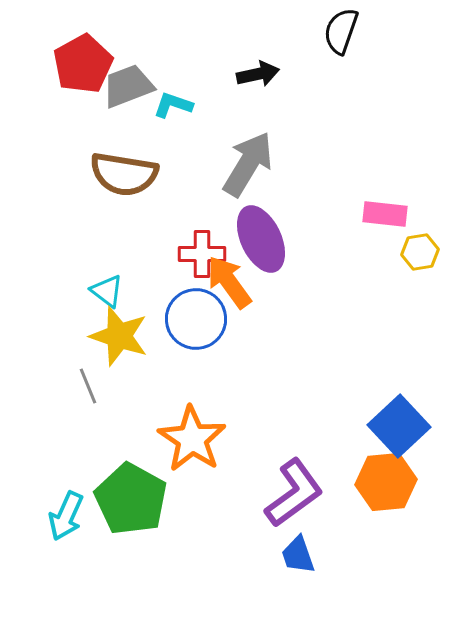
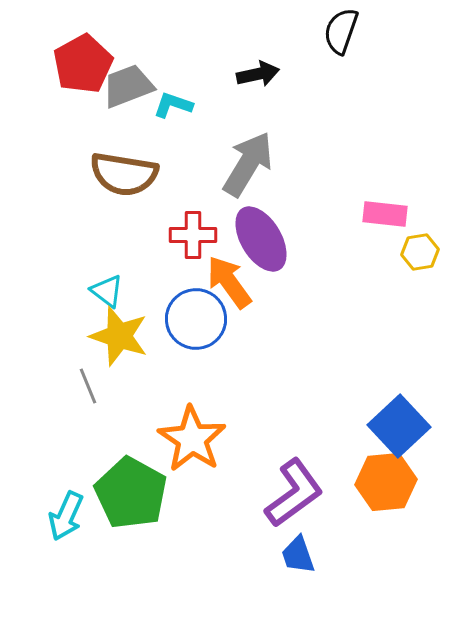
purple ellipse: rotated 6 degrees counterclockwise
red cross: moved 9 px left, 19 px up
green pentagon: moved 6 px up
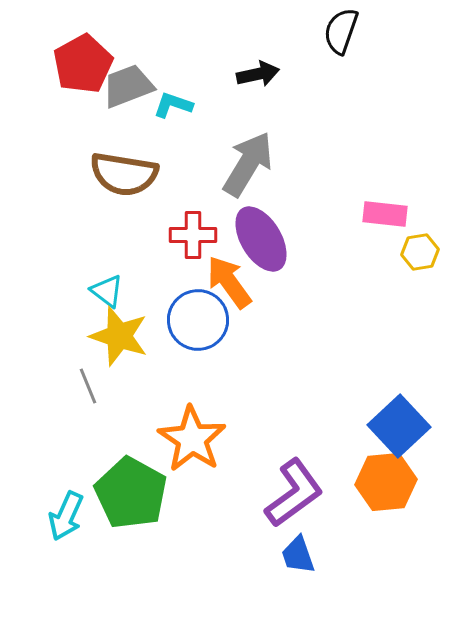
blue circle: moved 2 px right, 1 px down
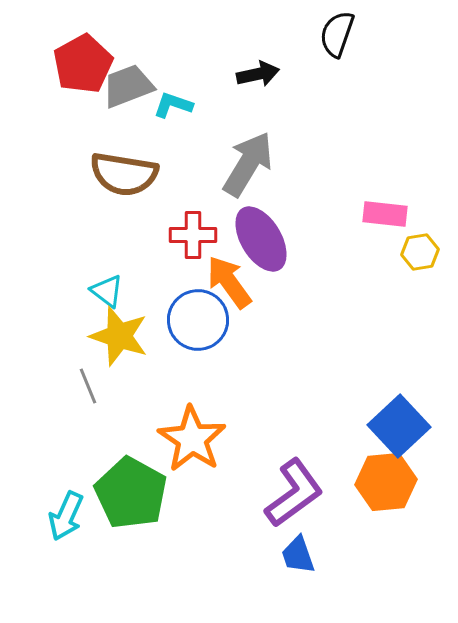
black semicircle: moved 4 px left, 3 px down
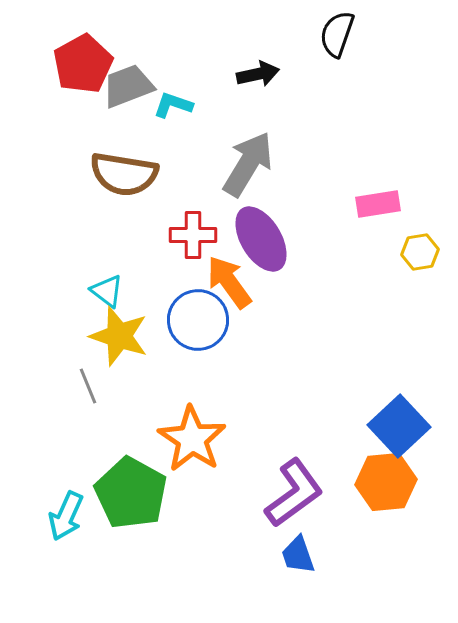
pink rectangle: moved 7 px left, 10 px up; rotated 15 degrees counterclockwise
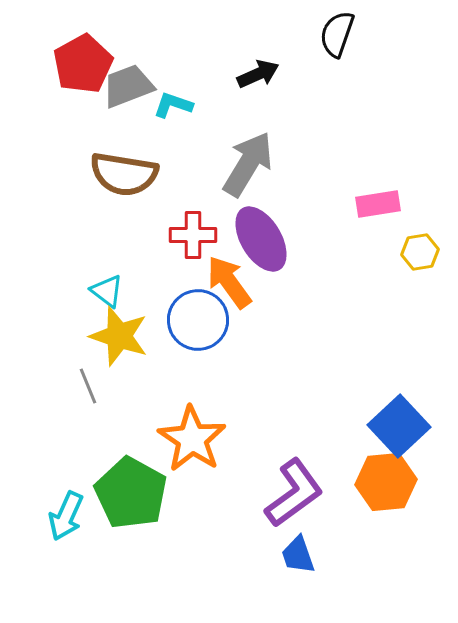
black arrow: rotated 12 degrees counterclockwise
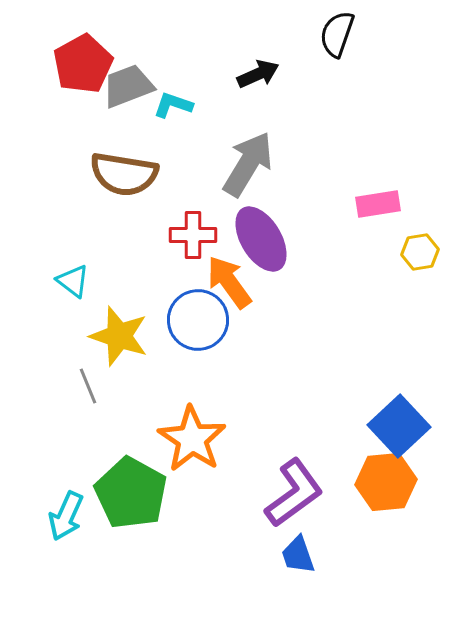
cyan triangle: moved 34 px left, 10 px up
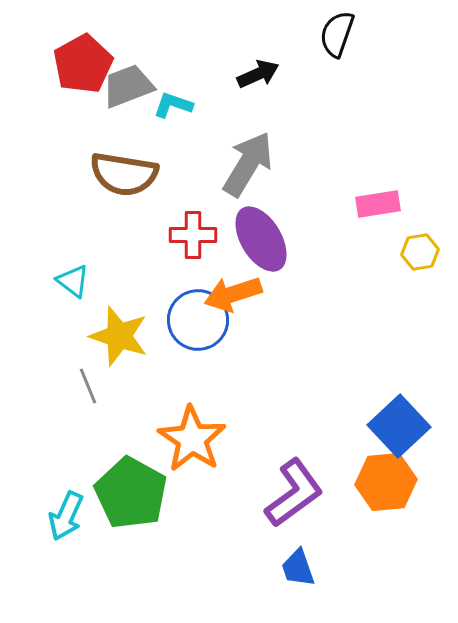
orange arrow: moved 4 px right, 12 px down; rotated 72 degrees counterclockwise
blue trapezoid: moved 13 px down
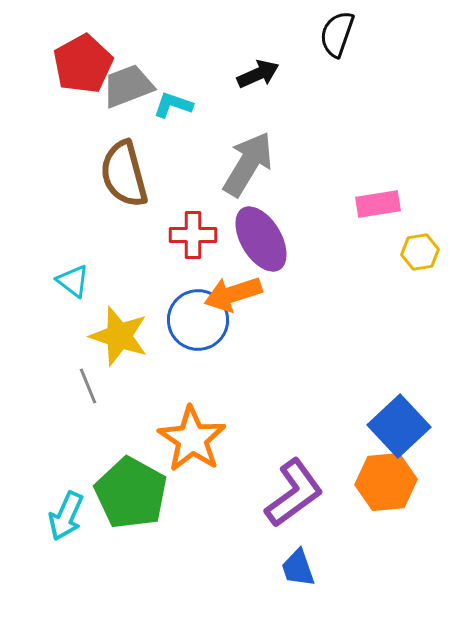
brown semicircle: rotated 66 degrees clockwise
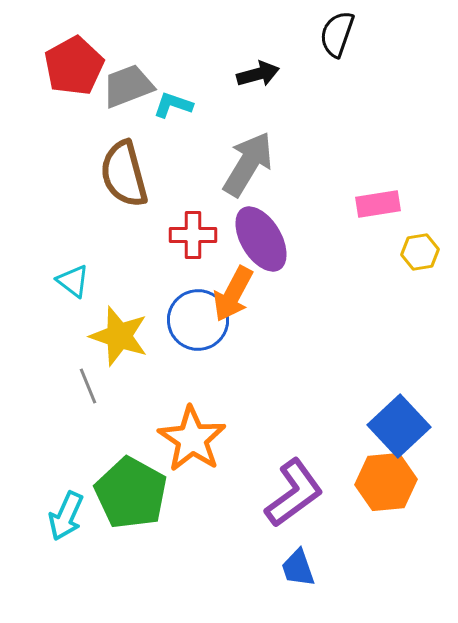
red pentagon: moved 9 px left, 2 px down
black arrow: rotated 9 degrees clockwise
orange arrow: rotated 44 degrees counterclockwise
